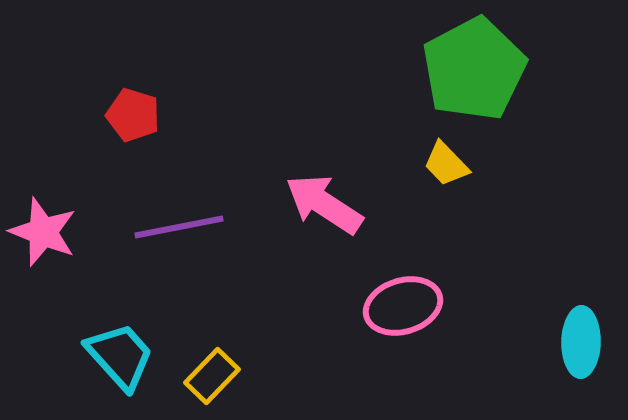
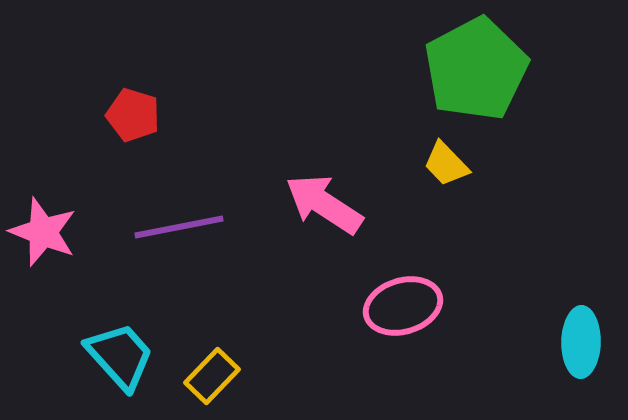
green pentagon: moved 2 px right
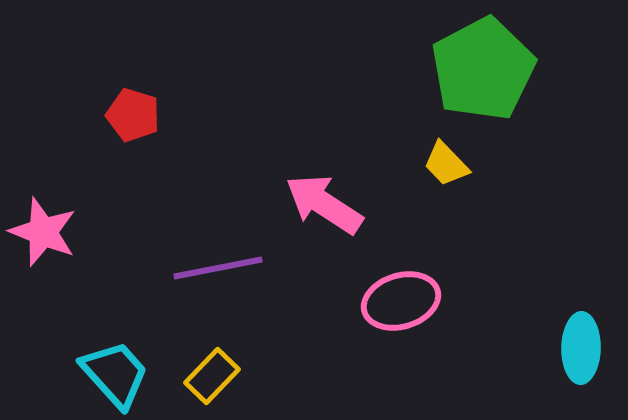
green pentagon: moved 7 px right
purple line: moved 39 px right, 41 px down
pink ellipse: moved 2 px left, 5 px up
cyan ellipse: moved 6 px down
cyan trapezoid: moved 5 px left, 18 px down
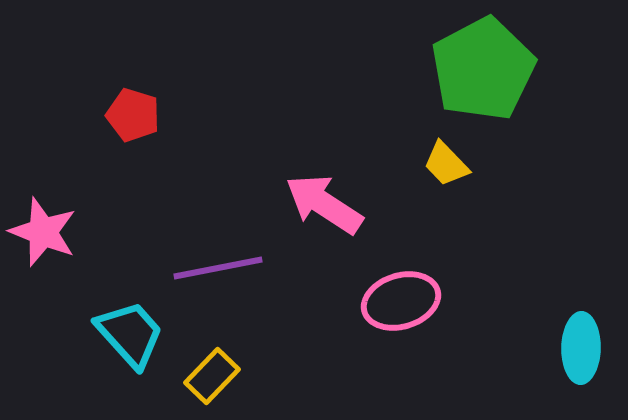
cyan trapezoid: moved 15 px right, 40 px up
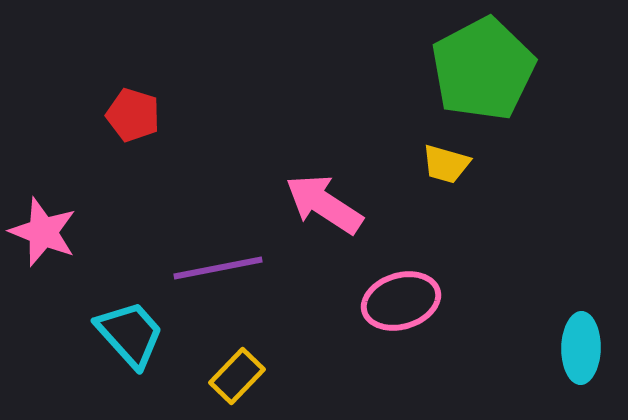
yellow trapezoid: rotated 30 degrees counterclockwise
yellow rectangle: moved 25 px right
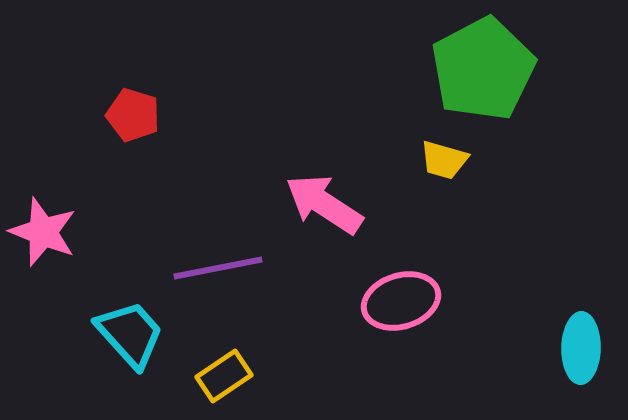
yellow trapezoid: moved 2 px left, 4 px up
yellow rectangle: moved 13 px left; rotated 12 degrees clockwise
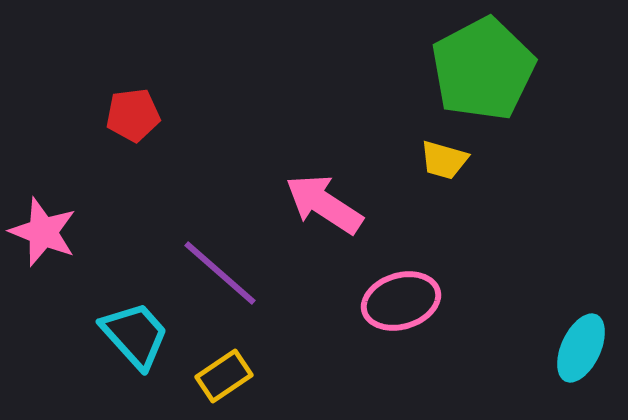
red pentagon: rotated 24 degrees counterclockwise
purple line: moved 2 px right, 5 px down; rotated 52 degrees clockwise
cyan trapezoid: moved 5 px right, 1 px down
cyan ellipse: rotated 24 degrees clockwise
